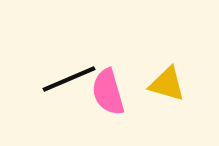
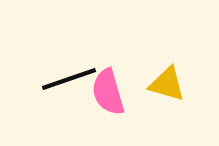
black line: rotated 4 degrees clockwise
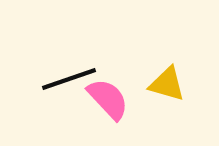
pink semicircle: moved 7 px down; rotated 153 degrees clockwise
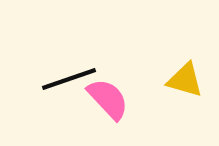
yellow triangle: moved 18 px right, 4 px up
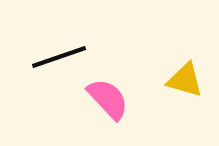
black line: moved 10 px left, 22 px up
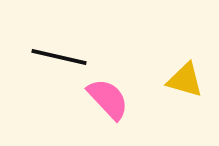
black line: rotated 32 degrees clockwise
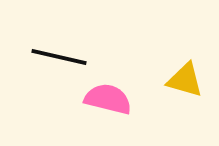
pink semicircle: rotated 33 degrees counterclockwise
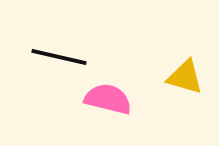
yellow triangle: moved 3 px up
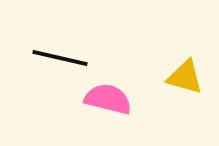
black line: moved 1 px right, 1 px down
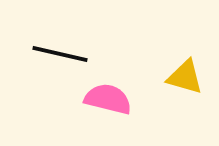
black line: moved 4 px up
